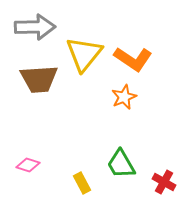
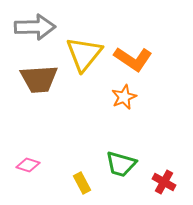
green trapezoid: rotated 44 degrees counterclockwise
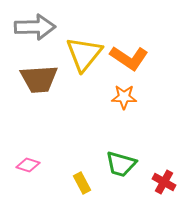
orange L-shape: moved 4 px left, 1 px up
orange star: rotated 25 degrees clockwise
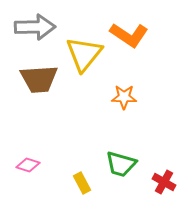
orange L-shape: moved 23 px up
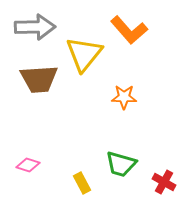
orange L-shape: moved 5 px up; rotated 15 degrees clockwise
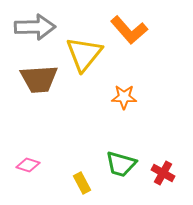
red cross: moved 1 px left, 9 px up
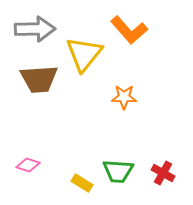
gray arrow: moved 2 px down
green trapezoid: moved 3 px left, 7 px down; rotated 12 degrees counterclockwise
yellow rectangle: rotated 30 degrees counterclockwise
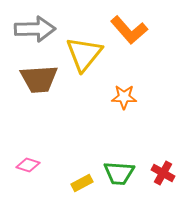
green trapezoid: moved 1 px right, 2 px down
yellow rectangle: rotated 60 degrees counterclockwise
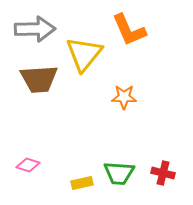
orange L-shape: rotated 18 degrees clockwise
red cross: rotated 15 degrees counterclockwise
yellow rectangle: rotated 15 degrees clockwise
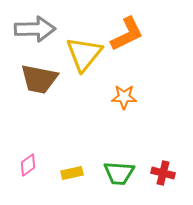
orange L-shape: moved 2 px left, 4 px down; rotated 93 degrees counterclockwise
brown trapezoid: rotated 15 degrees clockwise
pink diamond: rotated 55 degrees counterclockwise
yellow rectangle: moved 10 px left, 10 px up
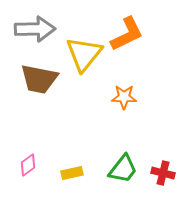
green trapezoid: moved 4 px right, 4 px up; rotated 56 degrees counterclockwise
